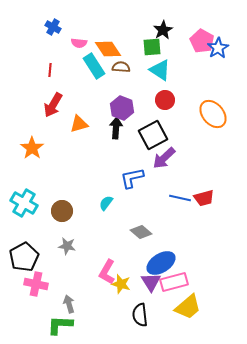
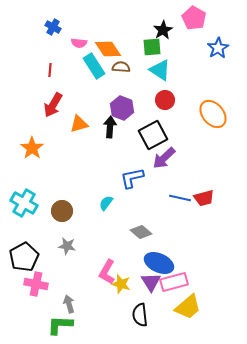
pink pentagon: moved 8 px left, 23 px up
black arrow: moved 6 px left, 1 px up
blue ellipse: moved 2 px left; rotated 56 degrees clockwise
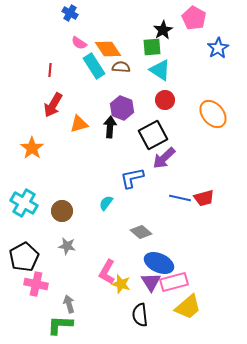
blue cross: moved 17 px right, 14 px up
pink semicircle: rotated 28 degrees clockwise
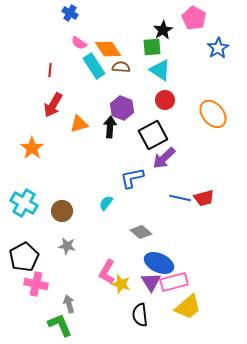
green L-shape: rotated 64 degrees clockwise
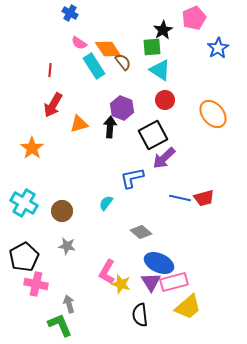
pink pentagon: rotated 20 degrees clockwise
brown semicircle: moved 2 px right, 5 px up; rotated 48 degrees clockwise
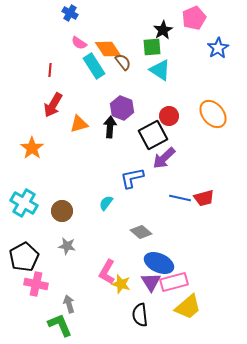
red circle: moved 4 px right, 16 px down
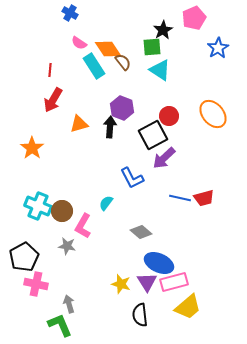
red arrow: moved 5 px up
blue L-shape: rotated 105 degrees counterclockwise
cyan cross: moved 14 px right, 3 px down; rotated 8 degrees counterclockwise
pink L-shape: moved 24 px left, 46 px up
purple triangle: moved 4 px left
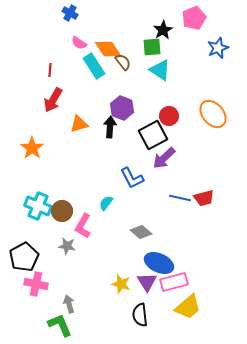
blue star: rotated 10 degrees clockwise
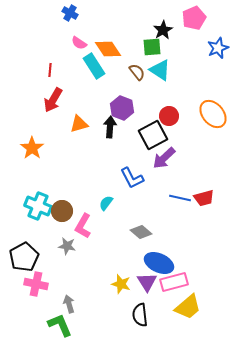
brown semicircle: moved 14 px right, 10 px down
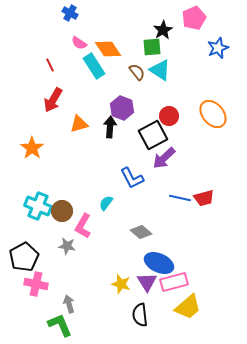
red line: moved 5 px up; rotated 32 degrees counterclockwise
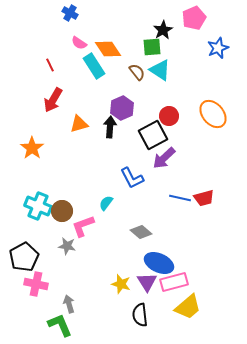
purple hexagon: rotated 15 degrees clockwise
pink L-shape: rotated 40 degrees clockwise
